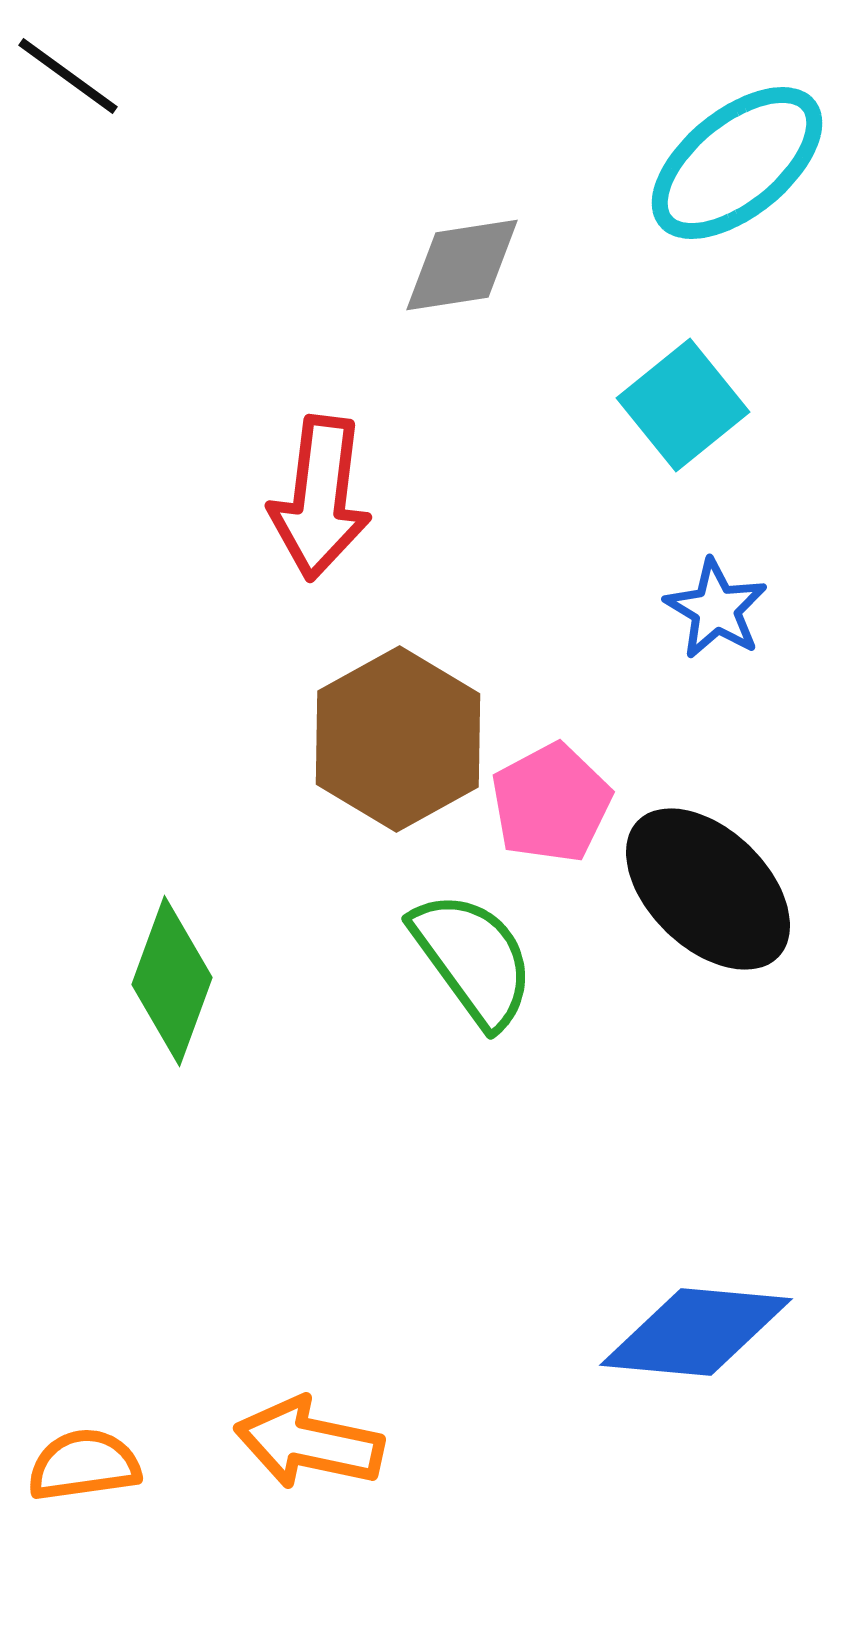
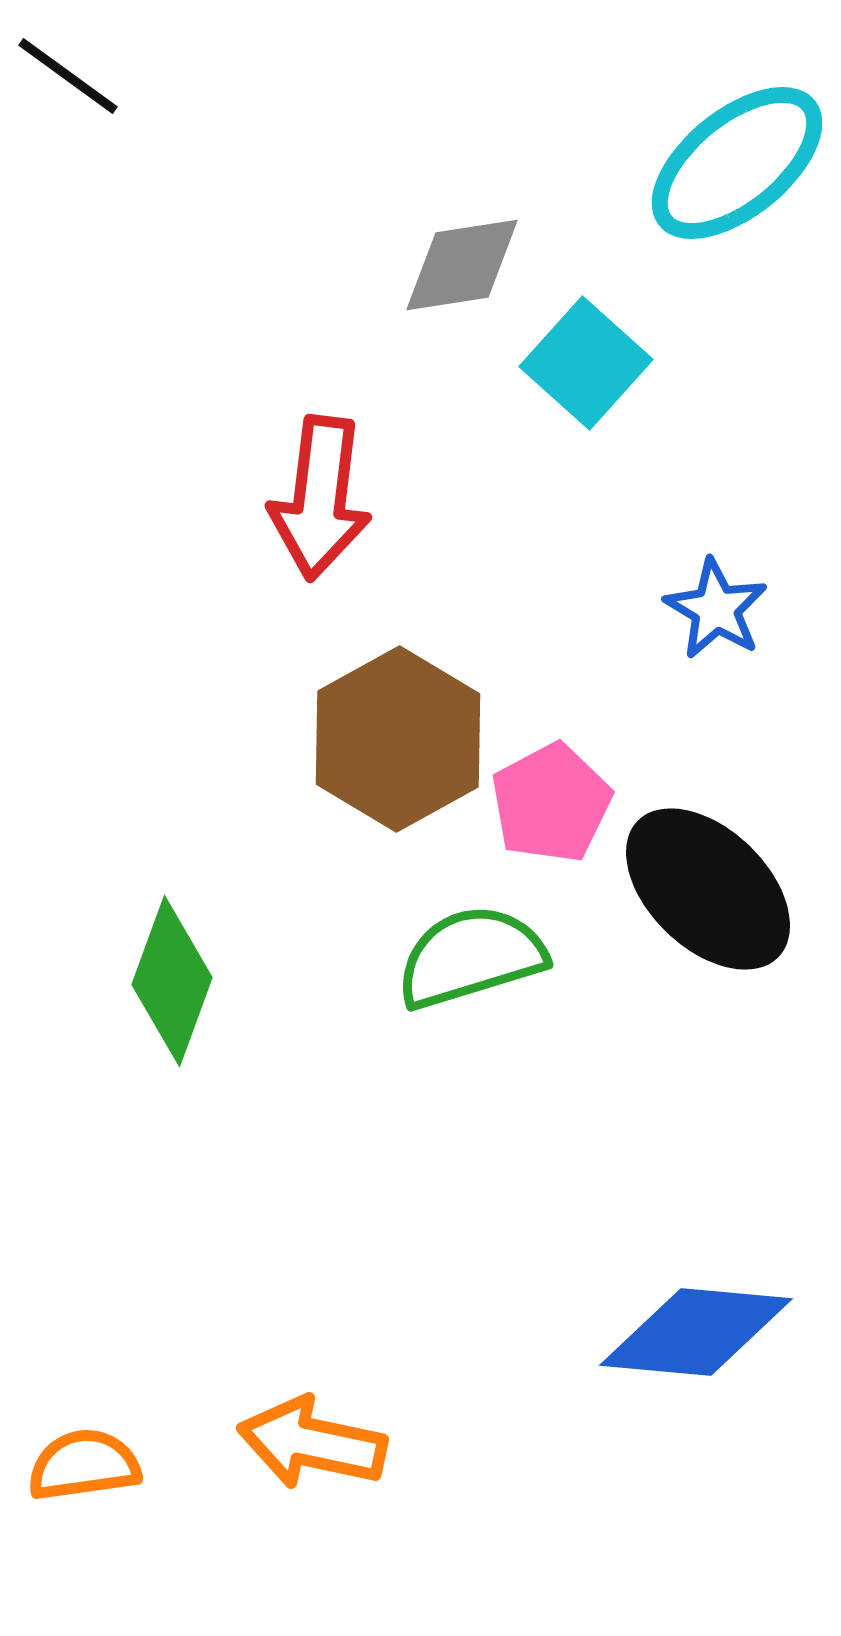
cyan square: moved 97 px left, 42 px up; rotated 9 degrees counterclockwise
green semicircle: moved 2 px left, 2 px up; rotated 71 degrees counterclockwise
orange arrow: moved 3 px right
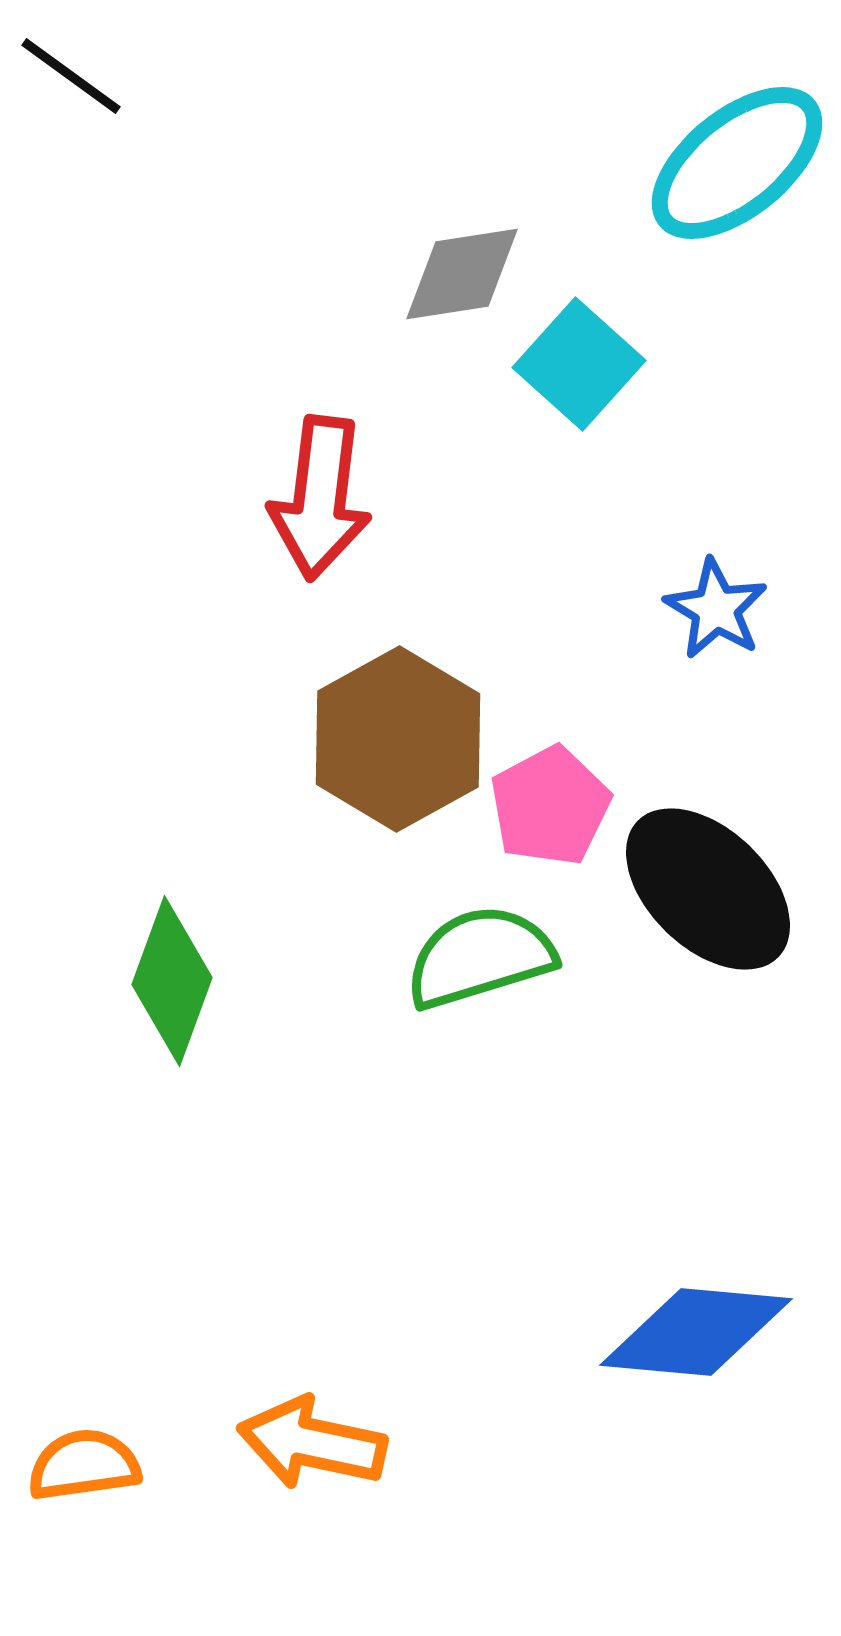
black line: moved 3 px right
gray diamond: moved 9 px down
cyan square: moved 7 px left, 1 px down
pink pentagon: moved 1 px left, 3 px down
green semicircle: moved 9 px right
